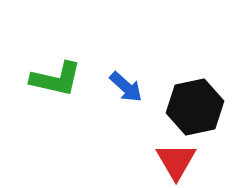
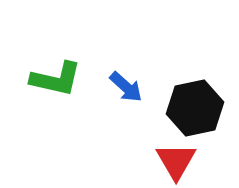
black hexagon: moved 1 px down
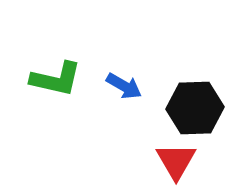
blue arrow: moved 2 px left, 1 px up; rotated 12 degrees counterclockwise
black hexagon: rotated 10 degrees clockwise
